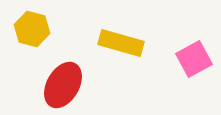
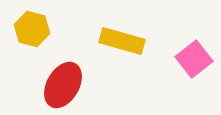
yellow rectangle: moved 1 px right, 2 px up
pink square: rotated 9 degrees counterclockwise
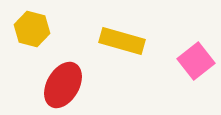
pink square: moved 2 px right, 2 px down
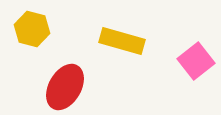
red ellipse: moved 2 px right, 2 px down
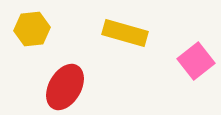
yellow hexagon: rotated 20 degrees counterclockwise
yellow rectangle: moved 3 px right, 8 px up
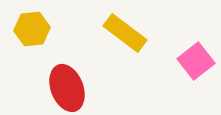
yellow rectangle: rotated 21 degrees clockwise
red ellipse: moved 2 px right, 1 px down; rotated 51 degrees counterclockwise
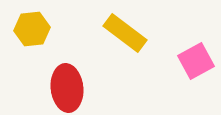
pink square: rotated 9 degrees clockwise
red ellipse: rotated 15 degrees clockwise
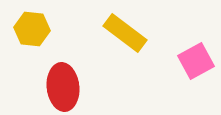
yellow hexagon: rotated 12 degrees clockwise
red ellipse: moved 4 px left, 1 px up
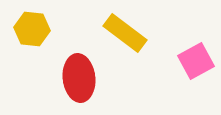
red ellipse: moved 16 px right, 9 px up
